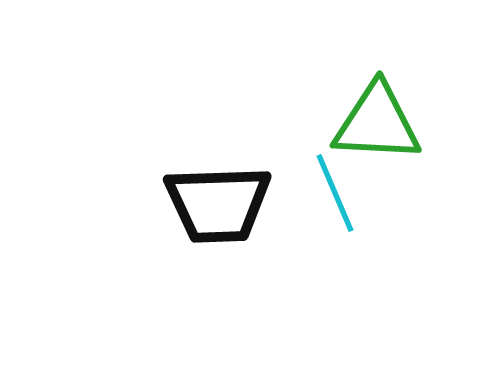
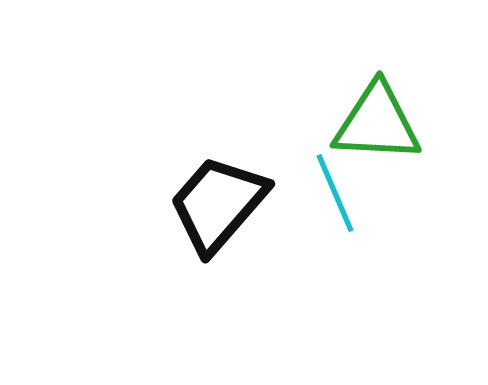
black trapezoid: rotated 133 degrees clockwise
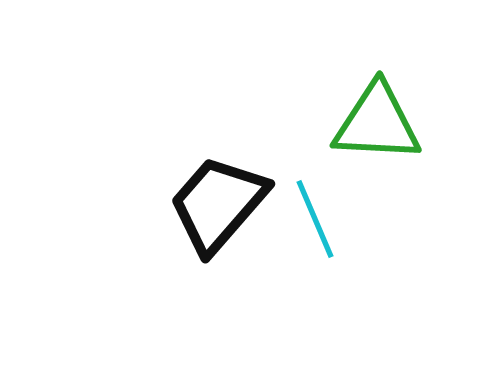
cyan line: moved 20 px left, 26 px down
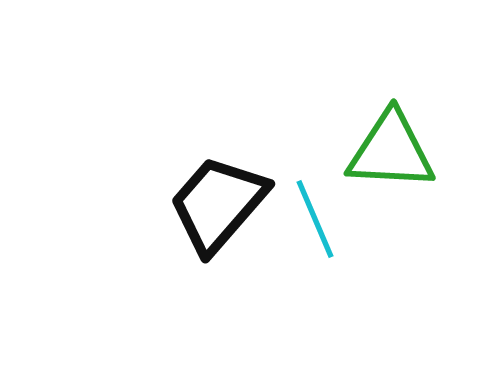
green triangle: moved 14 px right, 28 px down
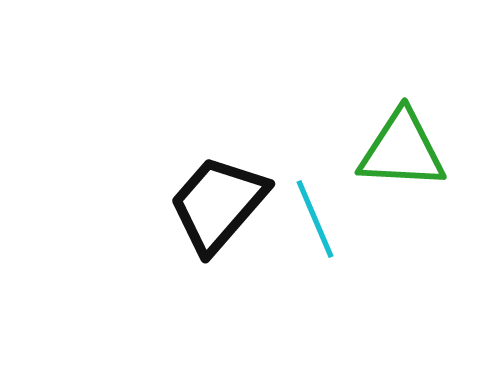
green triangle: moved 11 px right, 1 px up
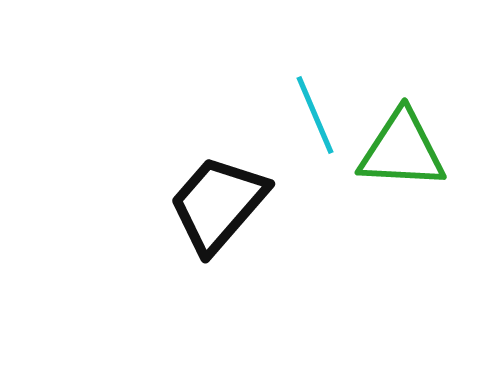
cyan line: moved 104 px up
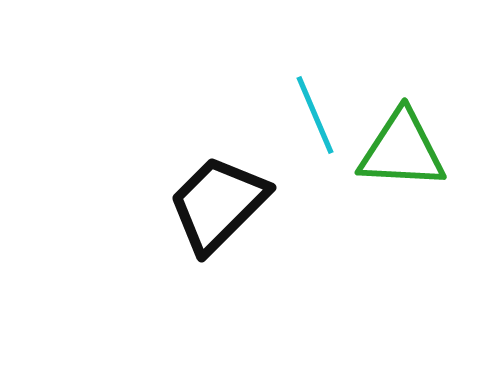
black trapezoid: rotated 4 degrees clockwise
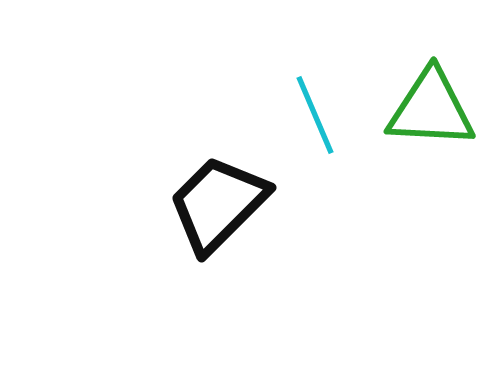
green triangle: moved 29 px right, 41 px up
